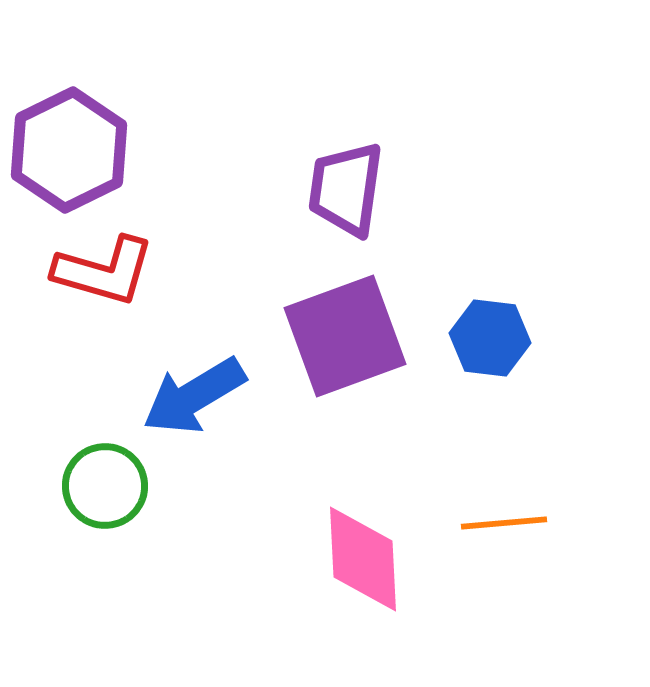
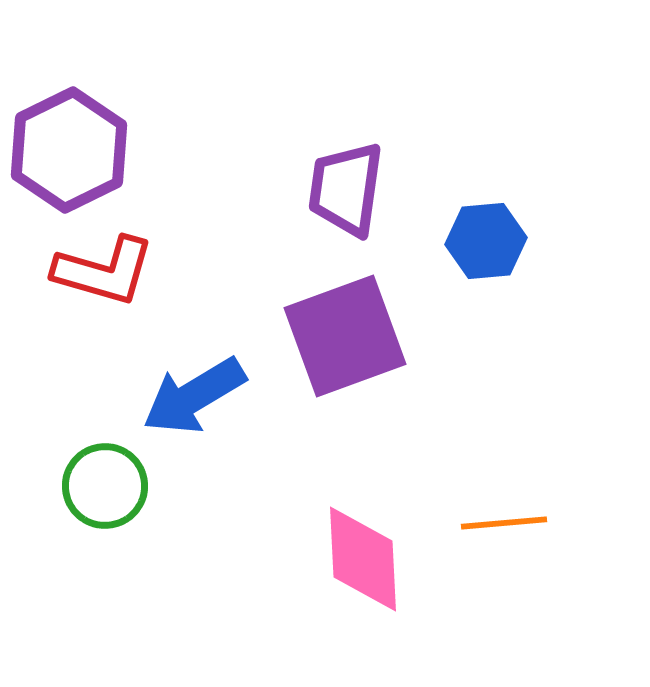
blue hexagon: moved 4 px left, 97 px up; rotated 12 degrees counterclockwise
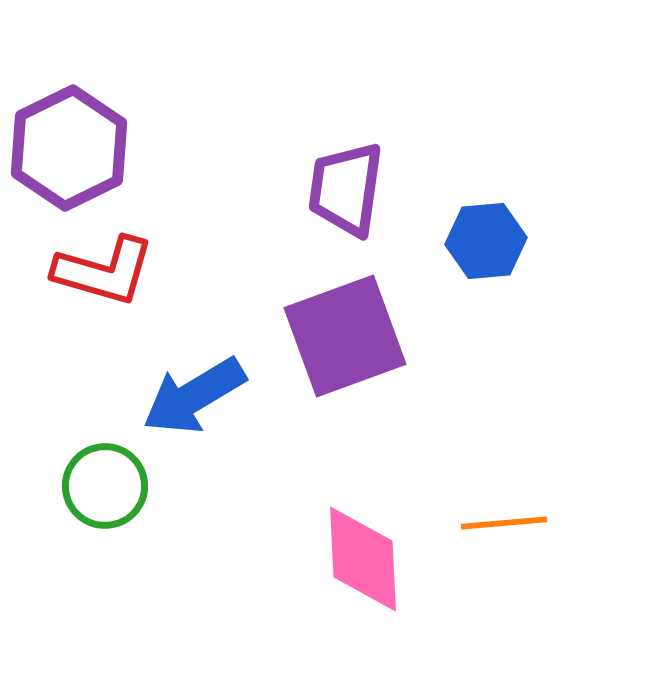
purple hexagon: moved 2 px up
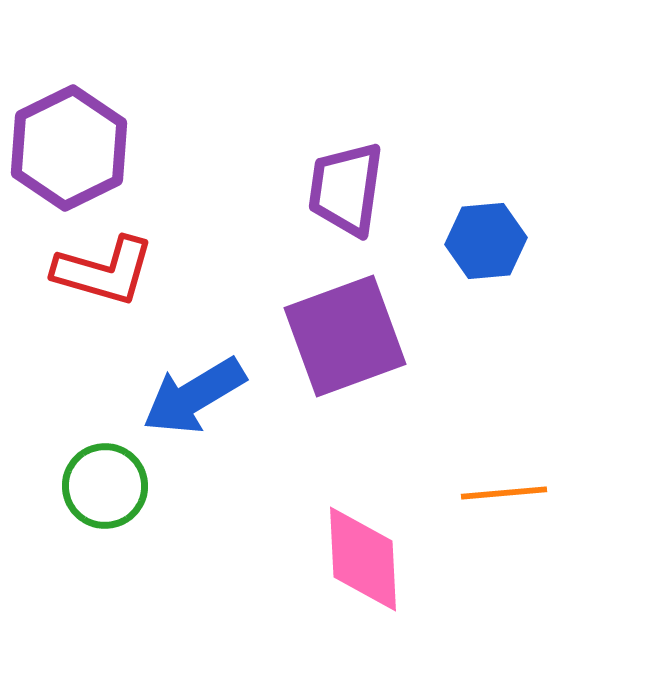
orange line: moved 30 px up
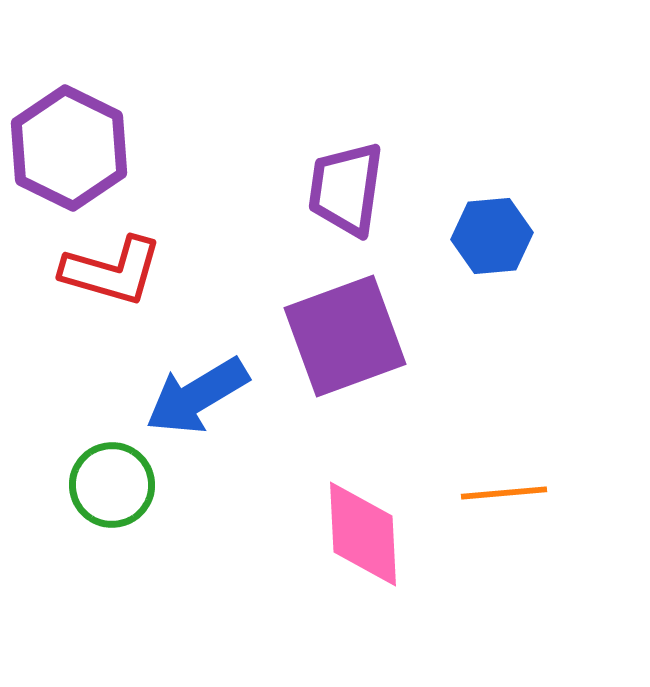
purple hexagon: rotated 8 degrees counterclockwise
blue hexagon: moved 6 px right, 5 px up
red L-shape: moved 8 px right
blue arrow: moved 3 px right
green circle: moved 7 px right, 1 px up
pink diamond: moved 25 px up
